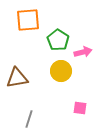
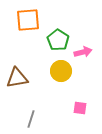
gray line: moved 2 px right
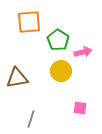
orange square: moved 1 px right, 2 px down
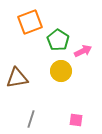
orange square: moved 1 px right; rotated 15 degrees counterclockwise
pink arrow: moved 1 px up; rotated 12 degrees counterclockwise
pink square: moved 4 px left, 12 px down
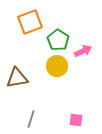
yellow circle: moved 4 px left, 5 px up
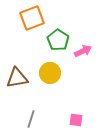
orange square: moved 2 px right, 4 px up
yellow circle: moved 7 px left, 7 px down
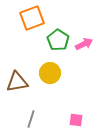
pink arrow: moved 1 px right, 7 px up
brown triangle: moved 4 px down
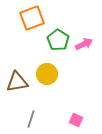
yellow circle: moved 3 px left, 1 px down
pink square: rotated 16 degrees clockwise
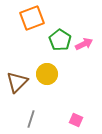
green pentagon: moved 2 px right
brown triangle: rotated 35 degrees counterclockwise
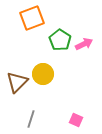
yellow circle: moved 4 px left
